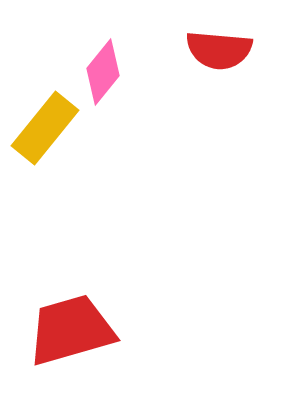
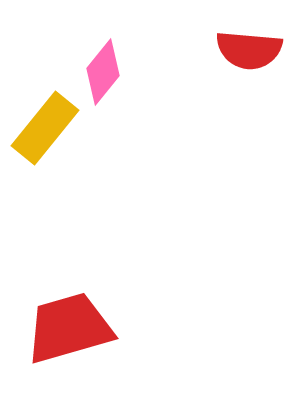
red semicircle: moved 30 px right
red trapezoid: moved 2 px left, 2 px up
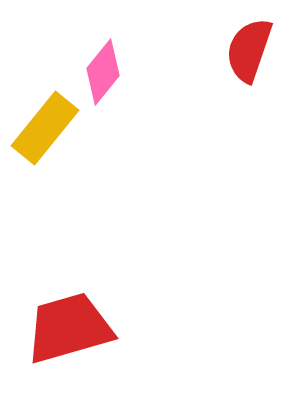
red semicircle: rotated 104 degrees clockwise
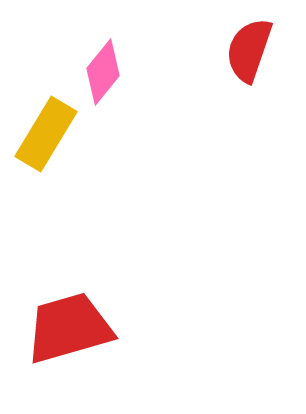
yellow rectangle: moved 1 px right, 6 px down; rotated 8 degrees counterclockwise
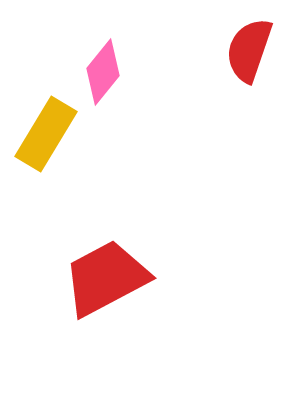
red trapezoid: moved 37 px right, 50 px up; rotated 12 degrees counterclockwise
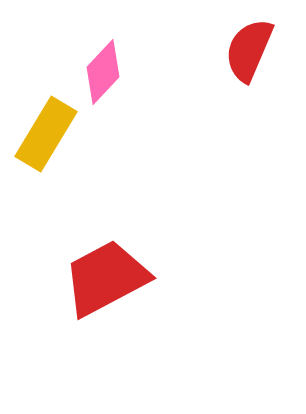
red semicircle: rotated 4 degrees clockwise
pink diamond: rotated 4 degrees clockwise
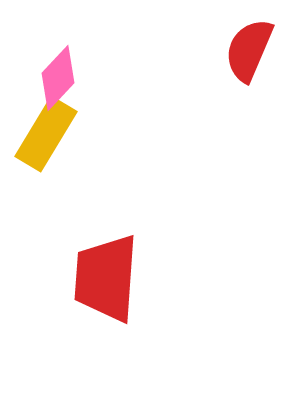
pink diamond: moved 45 px left, 6 px down
red trapezoid: rotated 58 degrees counterclockwise
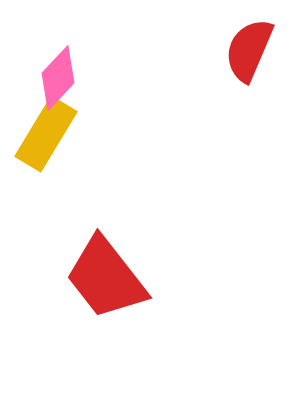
red trapezoid: rotated 42 degrees counterclockwise
